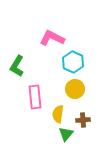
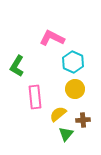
yellow semicircle: rotated 42 degrees clockwise
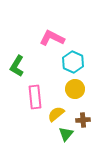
yellow semicircle: moved 2 px left
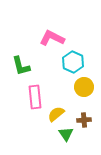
green L-shape: moved 4 px right; rotated 45 degrees counterclockwise
yellow circle: moved 9 px right, 2 px up
brown cross: moved 1 px right
green triangle: rotated 14 degrees counterclockwise
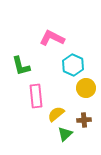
cyan hexagon: moved 3 px down
yellow circle: moved 2 px right, 1 px down
pink rectangle: moved 1 px right, 1 px up
green triangle: moved 1 px left; rotated 21 degrees clockwise
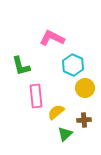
yellow circle: moved 1 px left
yellow semicircle: moved 2 px up
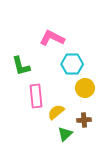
cyan hexagon: moved 1 px left, 1 px up; rotated 25 degrees counterclockwise
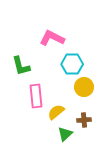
yellow circle: moved 1 px left, 1 px up
